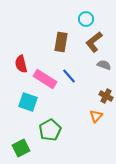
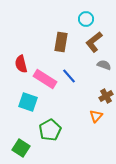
brown cross: rotated 32 degrees clockwise
green square: rotated 30 degrees counterclockwise
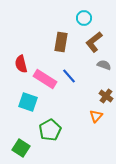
cyan circle: moved 2 px left, 1 px up
brown cross: rotated 24 degrees counterclockwise
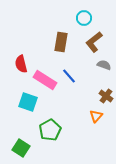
pink rectangle: moved 1 px down
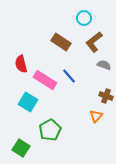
brown rectangle: rotated 66 degrees counterclockwise
brown cross: rotated 16 degrees counterclockwise
cyan square: rotated 12 degrees clockwise
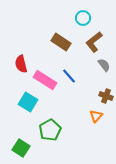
cyan circle: moved 1 px left
gray semicircle: rotated 32 degrees clockwise
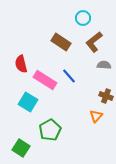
gray semicircle: rotated 48 degrees counterclockwise
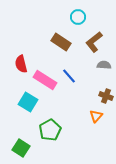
cyan circle: moved 5 px left, 1 px up
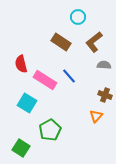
brown cross: moved 1 px left, 1 px up
cyan square: moved 1 px left, 1 px down
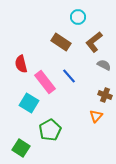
gray semicircle: rotated 24 degrees clockwise
pink rectangle: moved 2 px down; rotated 20 degrees clockwise
cyan square: moved 2 px right
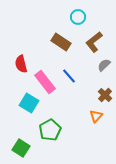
gray semicircle: rotated 72 degrees counterclockwise
brown cross: rotated 24 degrees clockwise
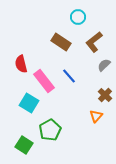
pink rectangle: moved 1 px left, 1 px up
green square: moved 3 px right, 3 px up
